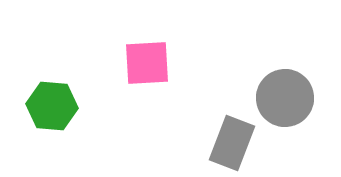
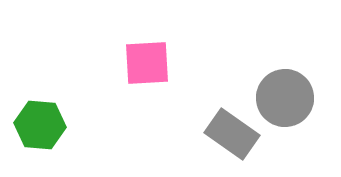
green hexagon: moved 12 px left, 19 px down
gray rectangle: moved 9 px up; rotated 76 degrees counterclockwise
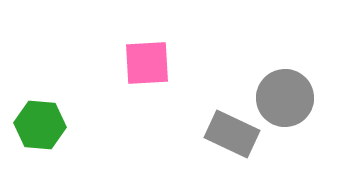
gray rectangle: rotated 10 degrees counterclockwise
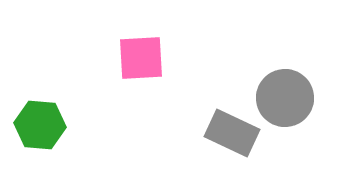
pink square: moved 6 px left, 5 px up
gray rectangle: moved 1 px up
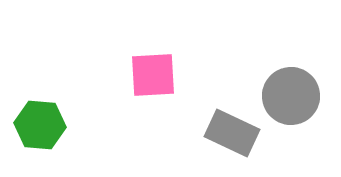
pink square: moved 12 px right, 17 px down
gray circle: moved 6 px right, 2 px up
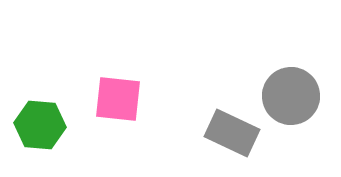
pink square: moved 35 px left, 24 px down; rotated 9 degrees clockwise
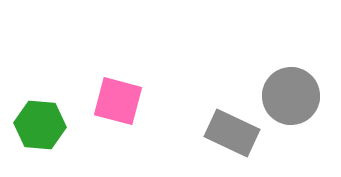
pink square: moved 2 px down; rotated 9 degrees clockwise
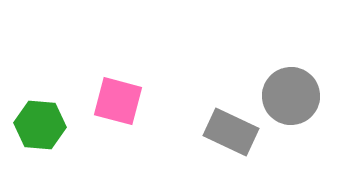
gray rectangle: moved 1 px left, 1 px up
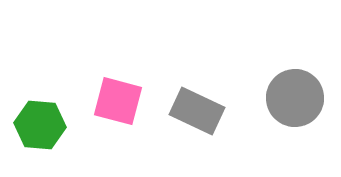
gray circle: moved 4 px right, 2 px down
gray rectangle: moved 34 px left, 21 px up
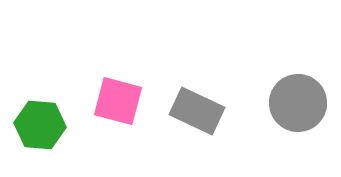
gray circle: moved 3 px right, 5 px down
